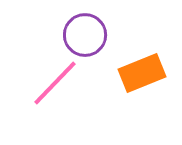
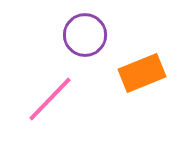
pink line: moved 5 px left, 16 px down
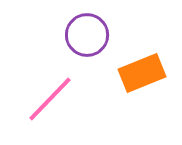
purple circle: moved 2 px right
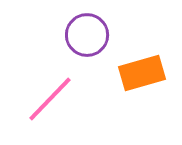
orange rectangle: rotated 6 degrees clockwise
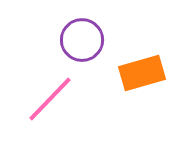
purple circle: moved 5 px left, 5 px down
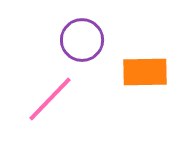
orange rectangle: moved 3 px right, 1 px up; rotated 15 degrees clockwise
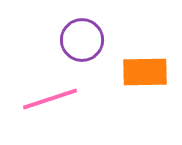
pink line: rotated 28 degrees clockwise
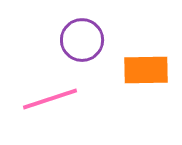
orange rectangle: moved 1 px right, 2 px up
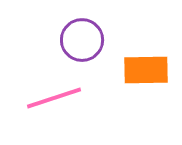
pink line: moved 4 px right, 1 px up
